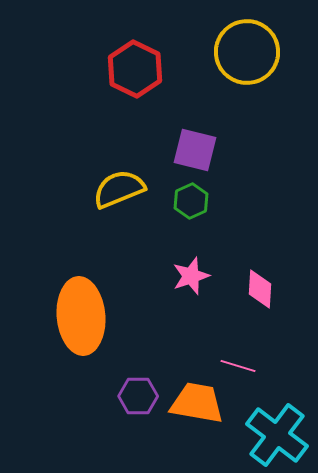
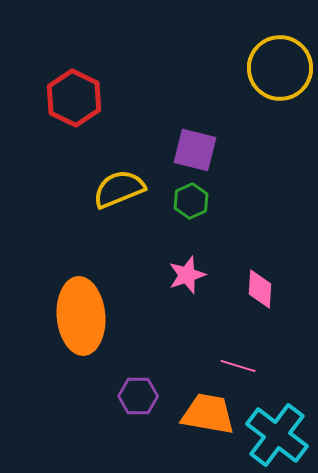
yellow circle: moved 33 px right, 16 px down
red hexagon: moved 61 px left, 29 px down
pink star: moved 4 px left, 1 px up
orange trapezoid: moved 11 px right, 11 px down
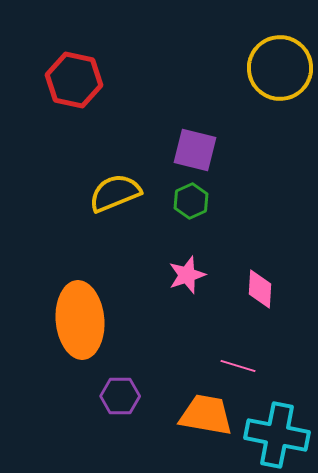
red hexagon: moved 18 px up; rotated 14 degrees counterclockwise
yellow semicircle: moved 4 px left, 4 px down
orange ellipse: moved 1 px left, 4 px down
purple hexagon: moved 18 px left
orange trapezoid: moved 2 px left, 1 px down
cyan cross: rotated 26 degrees counterclockwise
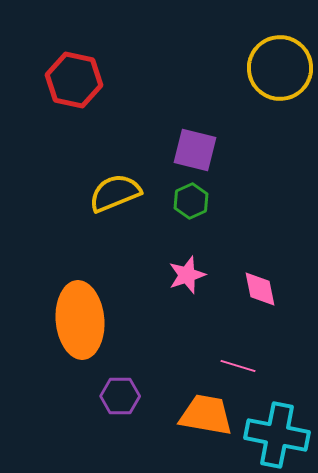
pink diamond: rotated 15 degrees counterclockwise
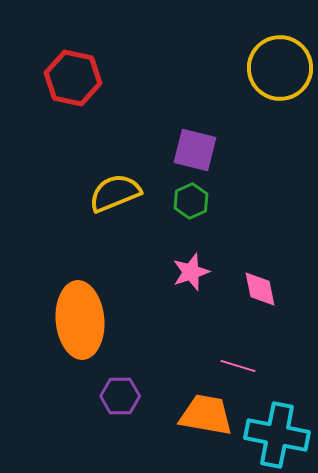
red hexagon: moved 1 px left, 2 px up
pink star: moved 4 px right, 3 px up
